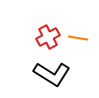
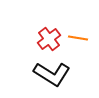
red cross: moved 1 px right, 2 px down; rotated 10 degrees counterclockwise
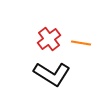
orange line: moved 3 px right, 5 px down
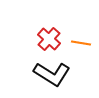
red cross: rotated 10 degrees counterclockwise
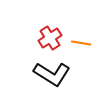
red cross: moved 1 px right, 1 px up; rotated 15 degrees clockwise
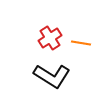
black L-shape: moved 2 px down
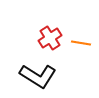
black L-shape: moved 14 px left
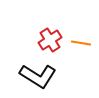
red cross: moved 2 px down
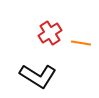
red cross: moved 7 px up
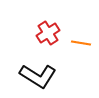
red cross: moved 2 px left
